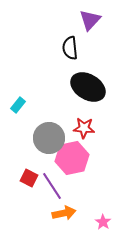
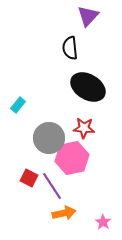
purple triangle: moved 2 px left, 4 px up
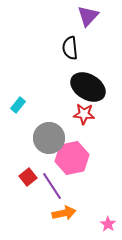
red star: moved 14 px up
red square: moved 1 px left, 1 px up; rotated 24 degrees clockwise
pink star: moved 5 px right, 2 px down
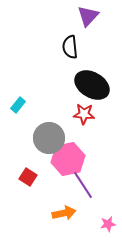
black semicircle: moved 1 px up
black ellipse: moved 4 px right, 2 px up
pink hexagon: moved 4 px left, 1 px down
red square: rotated 18 degrees counterclockwise
purple line: moved 31 px right, 1 px up
pink star: rotated 28 degrees clockwise
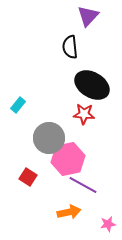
purple line: rotated 28 degrees counterclockwise
orange arrow: moved 5 px right, 1 px up
